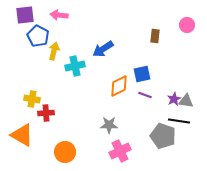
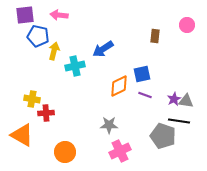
blue pentagon: rotated 15 degrees counterclockwise
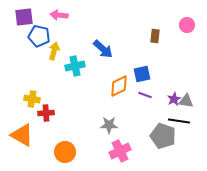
purple square: moved 1 px left, 2 px down
blue pentagon: moved 1 px right
blue arrow: rotated 105 degrees counterclockwise
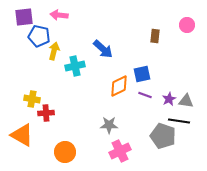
purple star: moved 5 px left
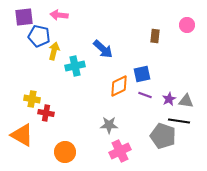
red cross: rotated 14 degrees clockwise
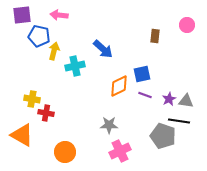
purple square: moved 2 px left, 2 px up
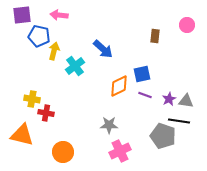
cyan cross: rotated 24 degrees counterclockwise
orange triangle: rotated 15 degrees counterclockwise
orange circle: moved 2 px left
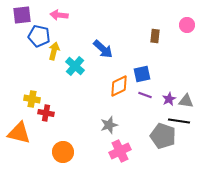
cyan cross: rotated 12 degrees counterclockwise
gray star: rotated 18 degrees counterclockwise
orange triangle: moved 3 px left, 2 px up
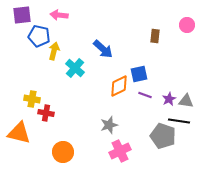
cyan cross: moved 2 px down
blue square: moved 3 px left
